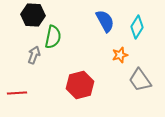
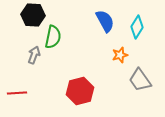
red hexagon: moved 6 px down
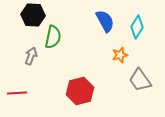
gray arrow: moved 3 px left, 1 px down
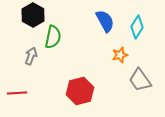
black hexagon: rotated 25 degrees clockwise
